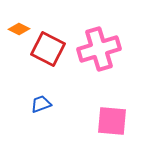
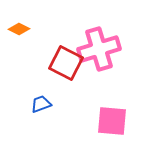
red square: moved 18 px right, 14 px down
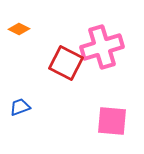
pink cross: moved 3 px right, 2 px up
blue trapezoid: moved 21 px left, 3 px down
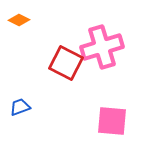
orange diamond: moved 9 px up
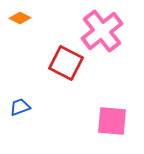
orange diamond: moved 1 px right, 2 px up
pink cross: moved 16 px up; rotated 21 degrees counterclockwise
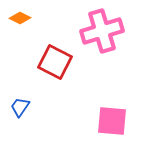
pink cross: rotated 21 degrees clockwise
red square: moved 11 px left, 1 px up
blue trapezoid: rotated 35 degrees counterclockwise
